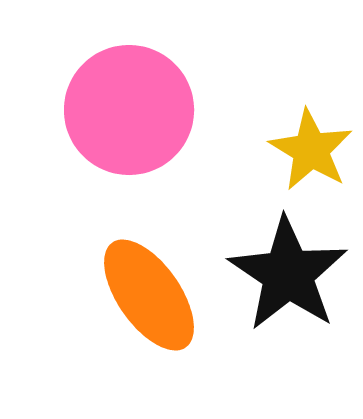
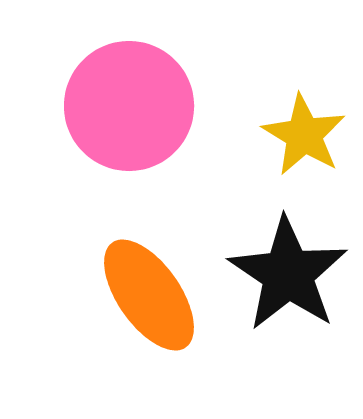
pink circle: moved 4 px up
yellow star: moved 7 px left, 15 px up
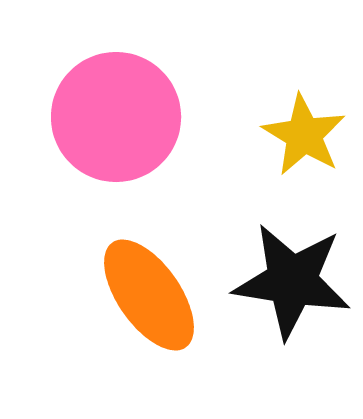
pink circle: moved 13 px left, 11 px down
black star: moved 4 px right, 7 px down; rotated 25 degrees counterclockwise
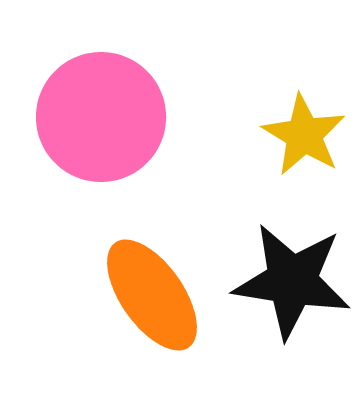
pink circle: moved 15 px left
orange ellipse: moved 3 px right
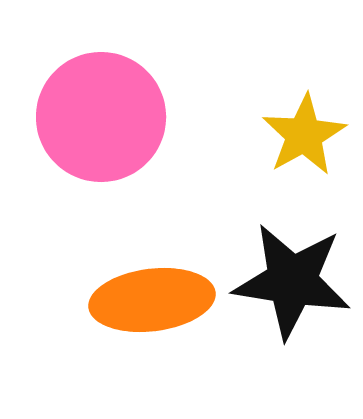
yellow star: rotated 12 degrees clockwise
orange ellipse: moved 5 px down; rotated 62 degrees counterclockwise
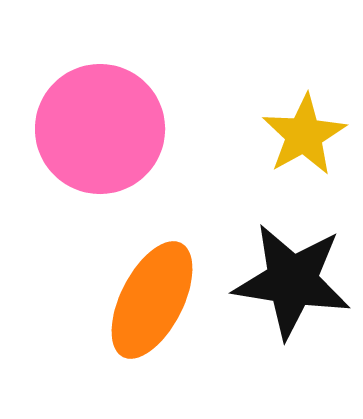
pink circle: moved 1 px left, 12 px down
orange ellipse: rotated 56 degrees counterclockwise
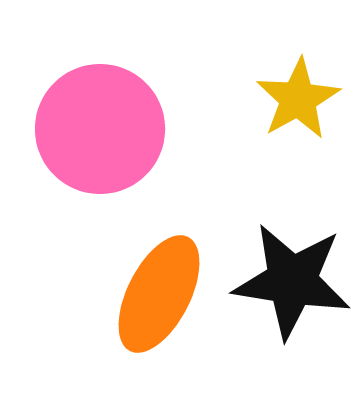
yellow star: moved 6 px left, 36 px up
orange ellipse: moved 7 px right, 6 px up
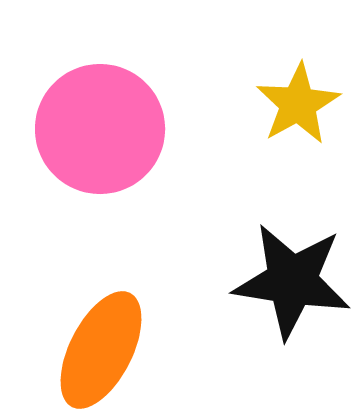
yellow star: moved 5 px down
orange ellipse: moved 58 px left, 56 px down
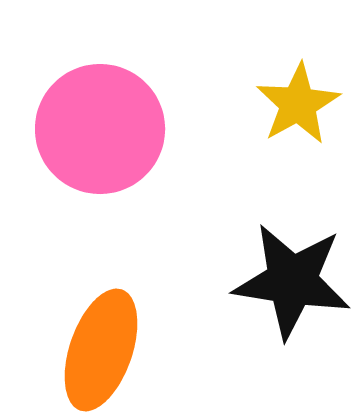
orange ellipse: rotated 8 degrees counterclockwise
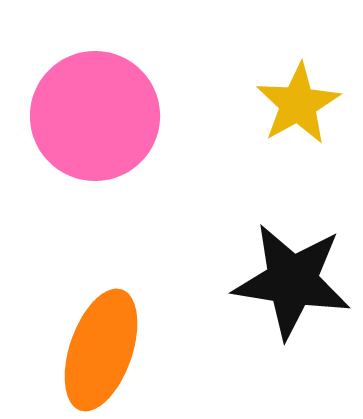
pink circle: moved 5 px left, 13 px up
